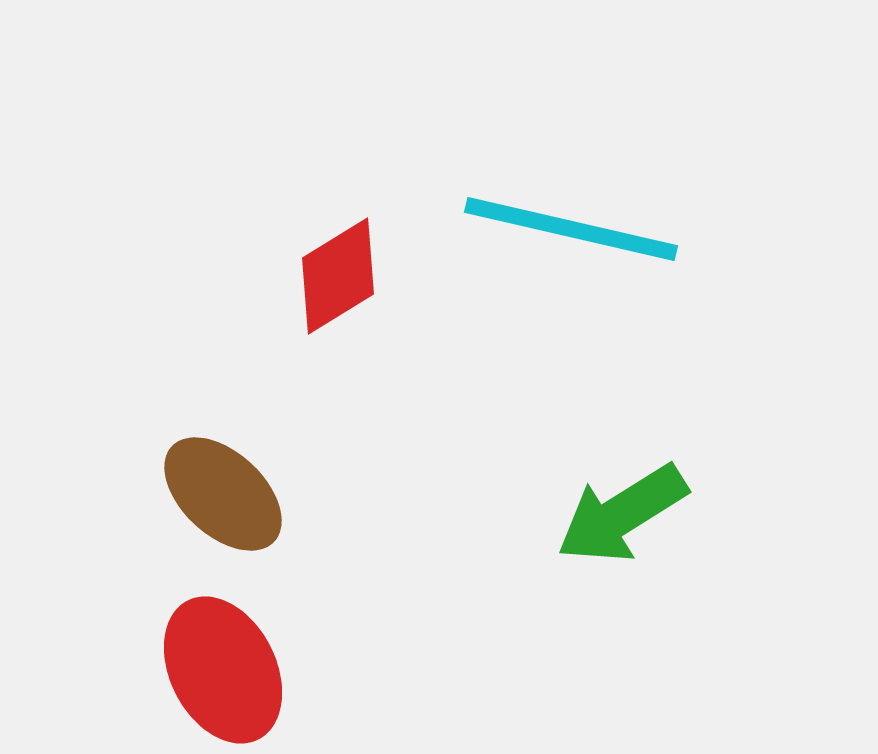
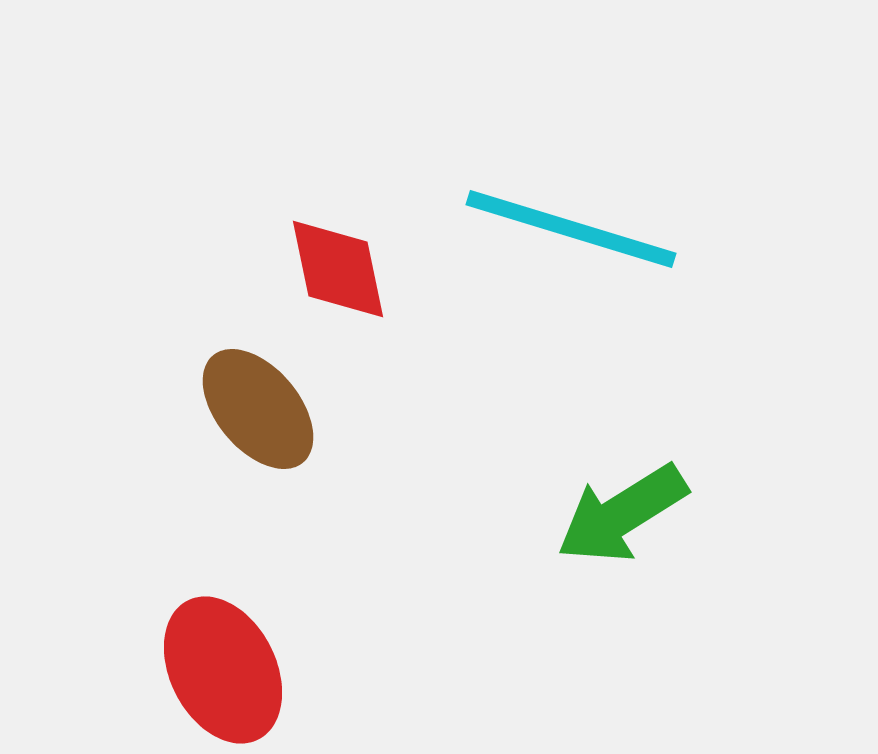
cyan line: rotated 4 degrees clockwise
red diamond: moved 7 px up; rotated 70 degrees counterclockwise
brown ellipse: moved 35 px right, 85 px up; rotated 7 degrees clockwise
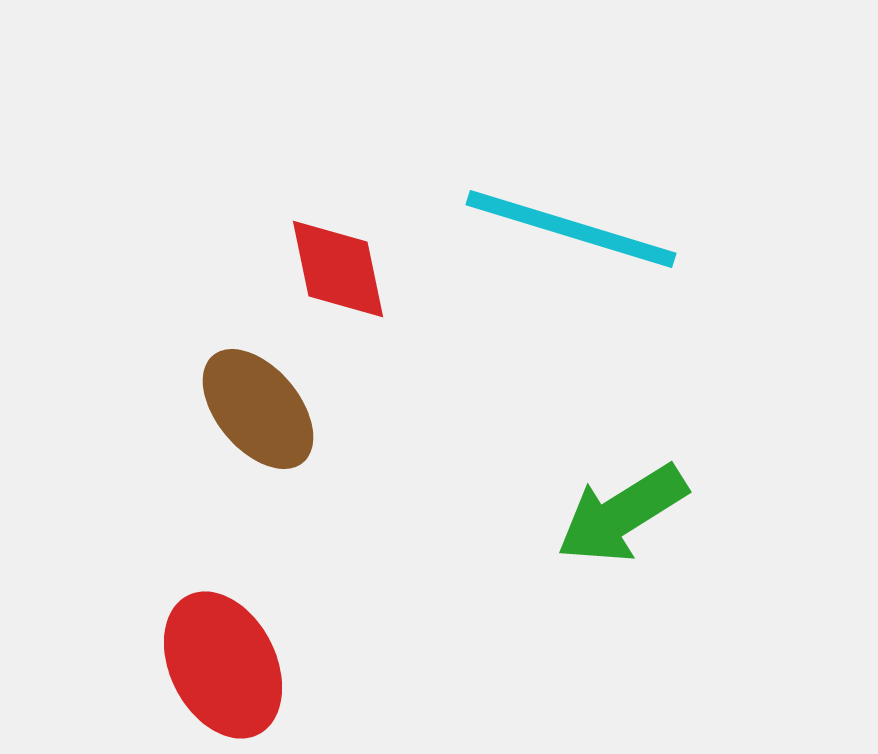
red ellipse: moved 5 px up
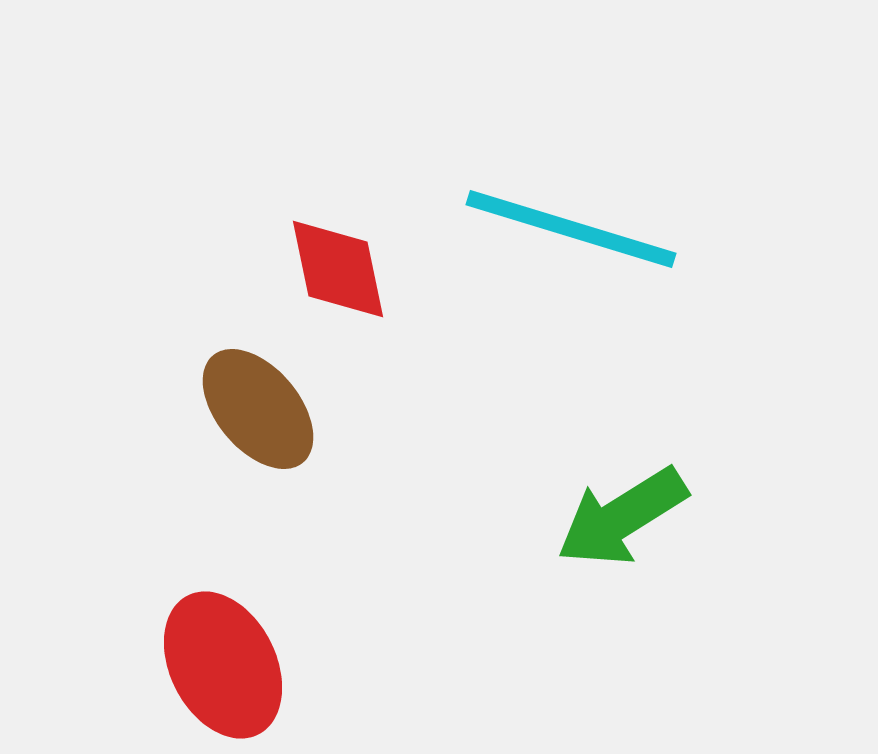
green arrow: moved 3 px down
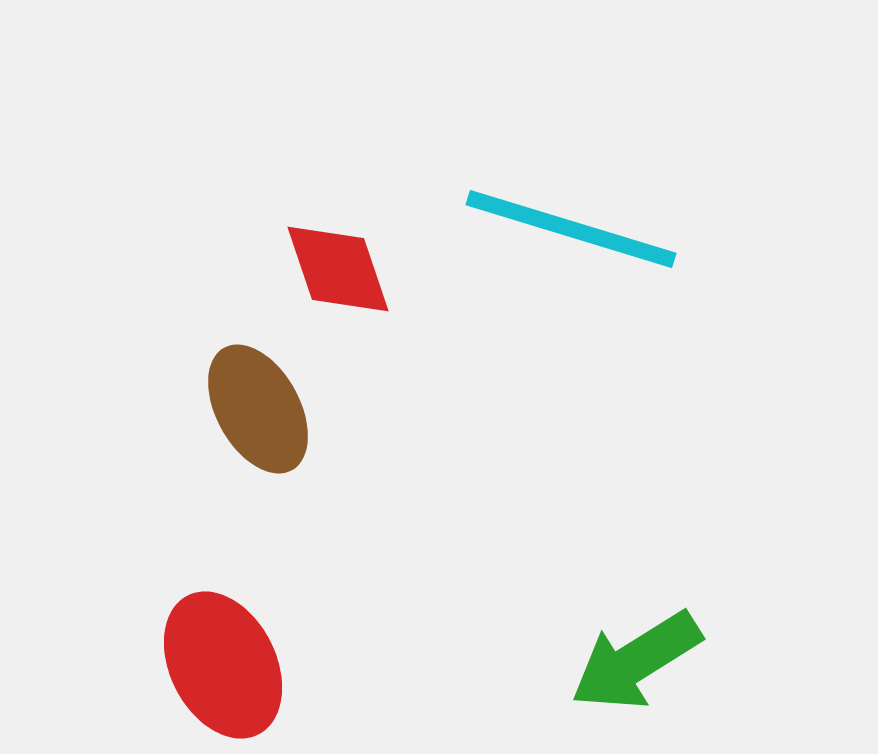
red diamond: rotated 7 degrees counterclockwise
brown ellipse: rotated 11 degrees clockwise
green arrow: moved 14 px right, 144 px down
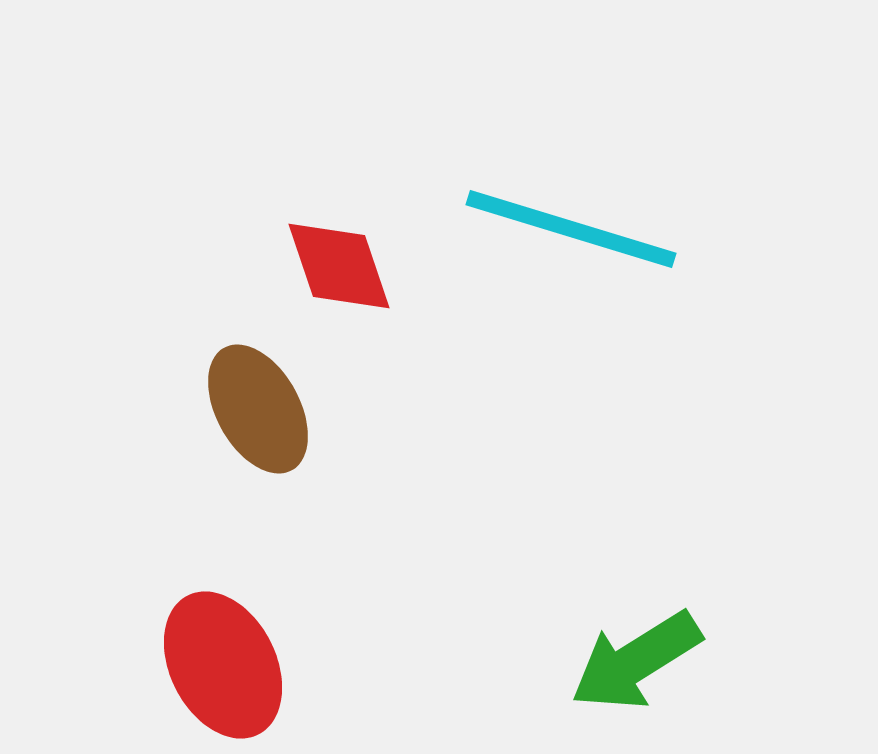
red diamond: moved 1 px right, 3 px up
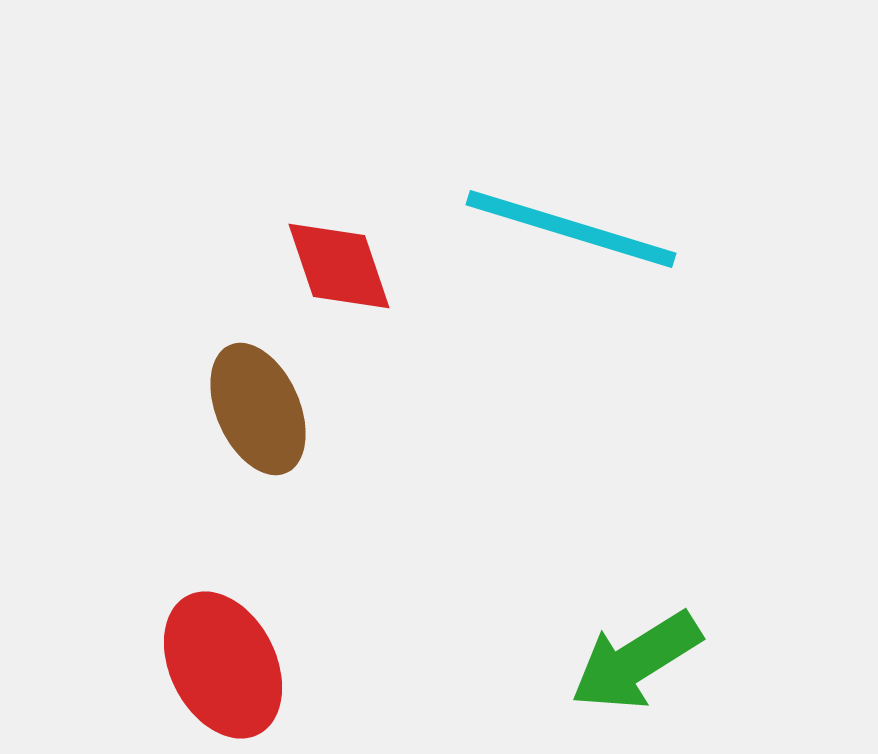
brown ellipse: rotated 5 degrees clockwise
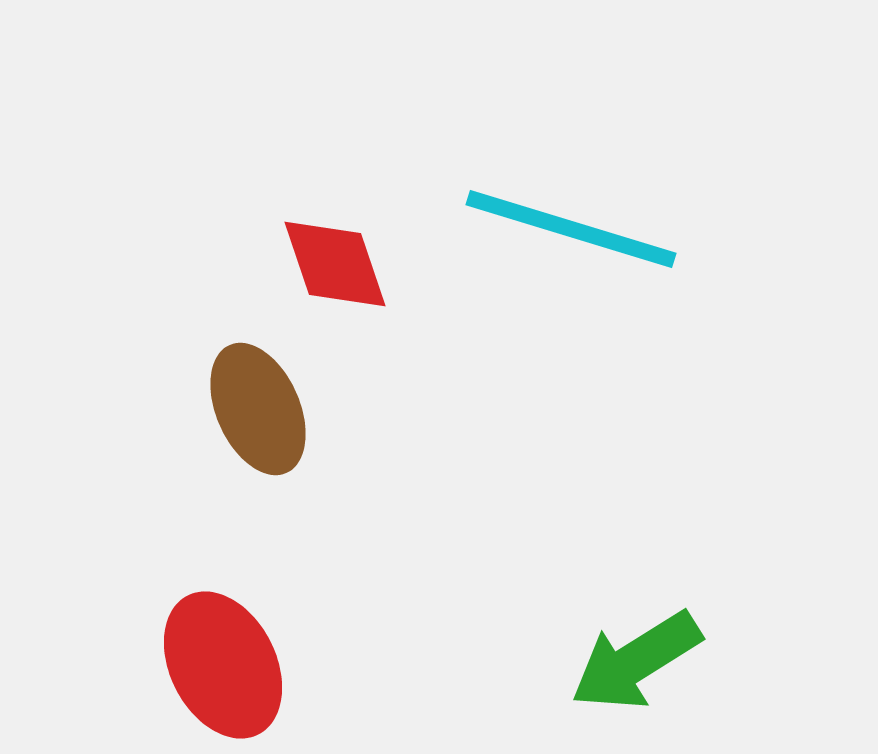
red diamond: moved 4 px left, 2 px up
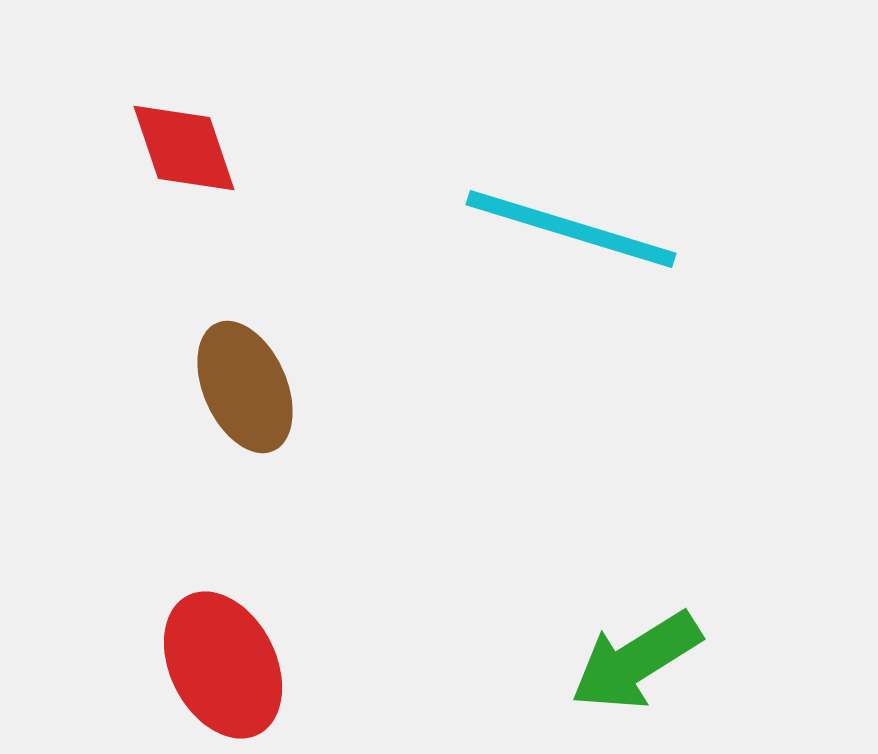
red diamond: moved 151 px left, 116 px up
brown ellipse: moved 13 px left, 22 px up
